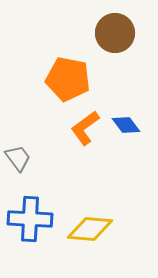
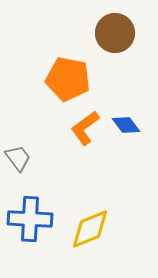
yellow diamond: rotated 27 degrees counterclockwise
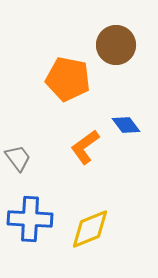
brown circle: moved 1 px right, 12 px down
orange L-shape: moved 19 px down
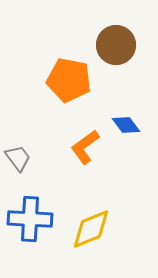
orange pentagon: moved 1 px right, 1 px down
yellow diamond: moved 1 px right
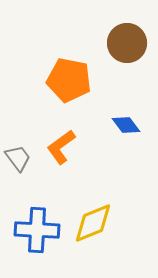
brown circle: moved 11 px right, 2 px up
orange L-shape: moved 24 px left
blue cross: moved 7 px right, 11 px down
yellow diamond: moved 2 px right, 6 px up
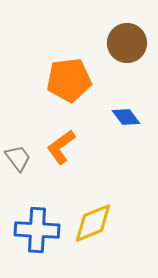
orange pentagon: rotated 18 degrees counterclockwise
blue diamond: moved 8 px up
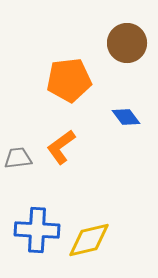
gray trapezoid: rotated 60 degrees counterclockwise
yellow diamond: moved 4 px left, 17 px down; rotated 9 degrees clockwise
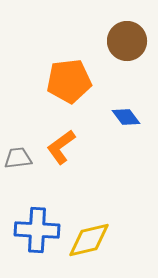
brown circle: moved 2 px up
orange pentagon: moved 1 px down
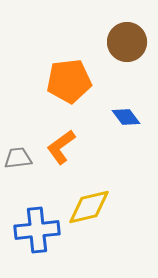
brown circle: moved 1 px down
blue cross: rotated 9 degrees counterclockwise
yellow diamond: moved 33 px up
